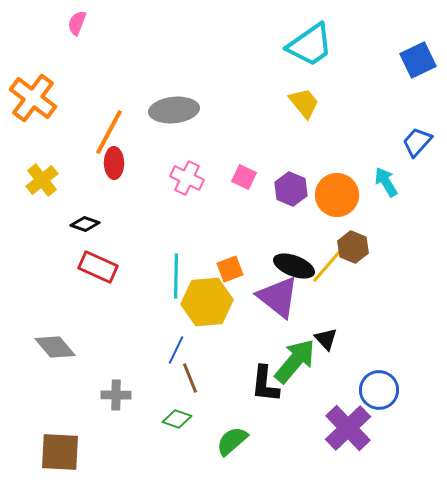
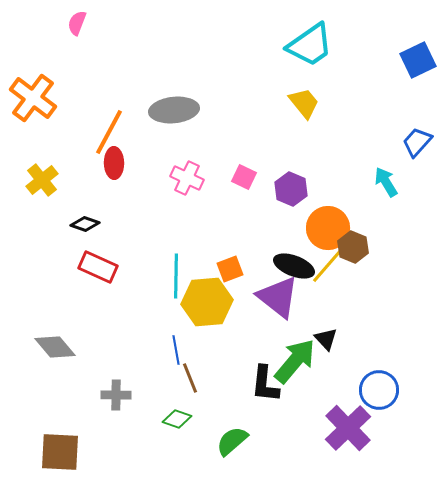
orange circle: moved 9 px left, 33 px down
blue line: rotated 36 degrees counterclockwise
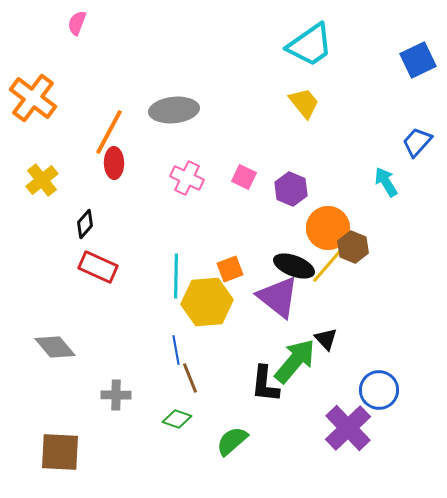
black diamond: rotated 68 degrees counterclockwise
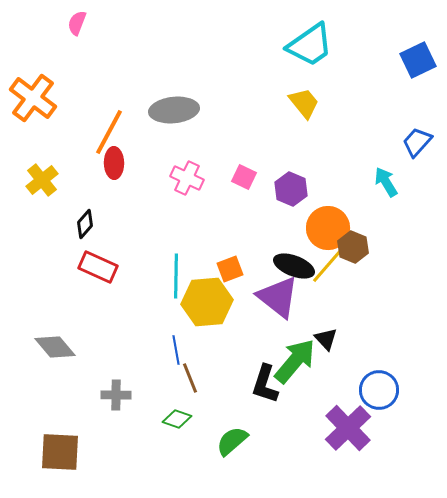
black L-shape: rotated 12 degrees clockwise
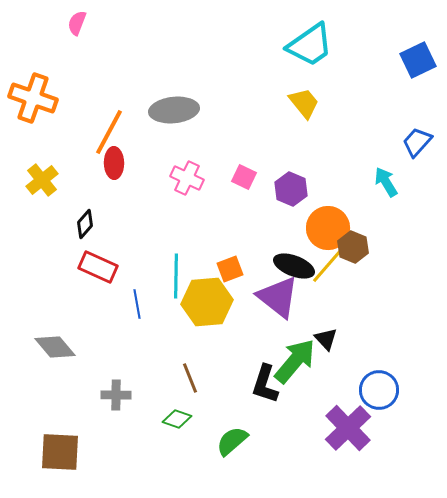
orange cross: rotated 18 degrees counterclockwise
blue line: moved 39 px left, 46 px up
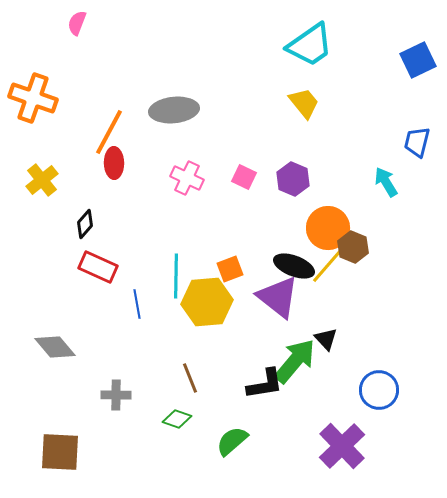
blue trapezoid: rotated 28 degrees counterclockwise
purple hexagon: moved 2 px right, 10 px up
black L-shape: rotated 117 degrees counterclockwise
purple cross: moved 6 px left, 18 px down
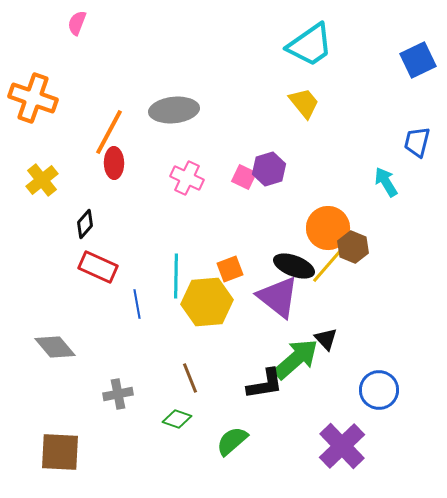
purple hexagon: moved 24 px left, 10 px up; rotated 20 degrees clockwise
green arrow: moved 1 px right, 2 px up; rotated 9 degrees clockwise
gray cross: moved 2 px right, 1 px up; rotated 12 degrees counterclockwise
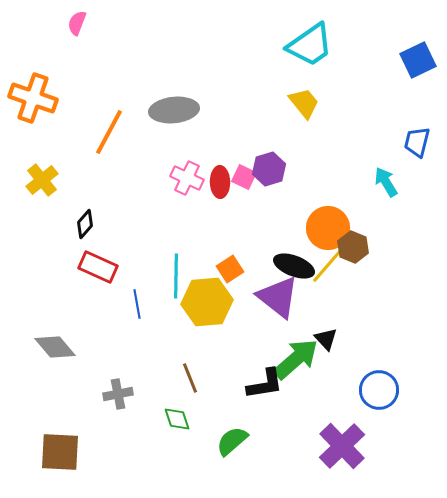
red ellipse: moved 106 px right, 19 px down
orange square: rotated 12 degrees counterclockwise
green diamond: rotated 52 degrees clockwise
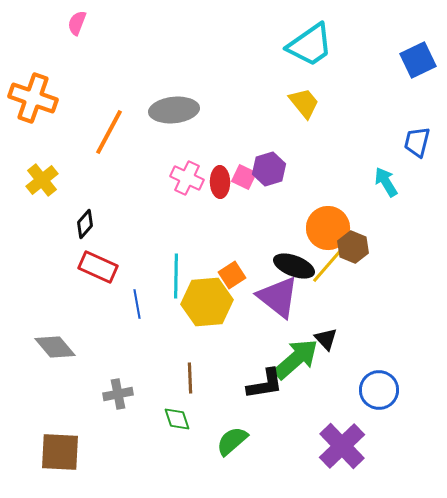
orange square: moved 2 px right, 6 px down
brown line: rotated 20 degrees clockwise
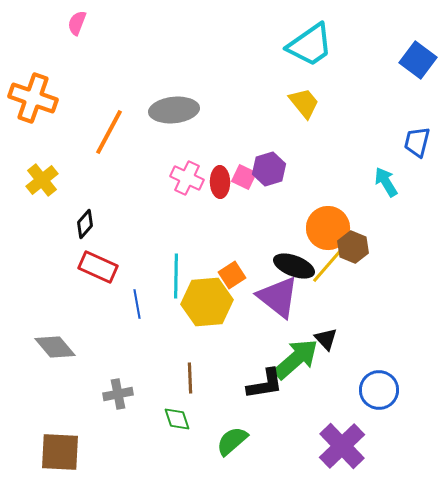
blue square: rotated 27 degrees counterclockwise
